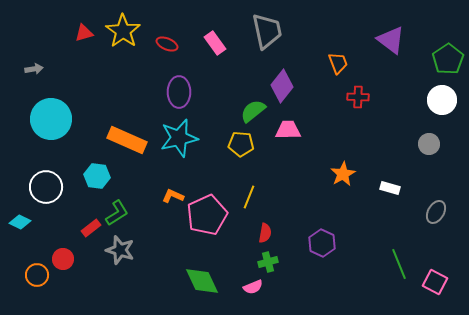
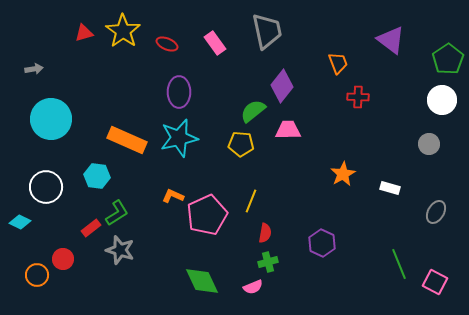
yellow line at (249, 197): moved 2 px right, 4 px down
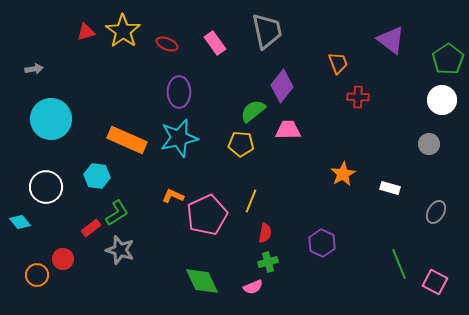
red triangle at (84, 33): moved 2 px right, 1 px up
cyan diamond at (20, 222): rotated 25 degrees clockwise
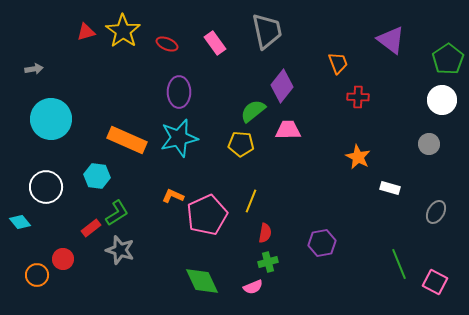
orange star at (343, 174): moved 15 px right, 17 px up; rotated 15 degrees counterclockwise
purple hexagon at (322, 243): rotated 24 degrees clockwise
